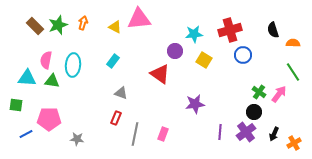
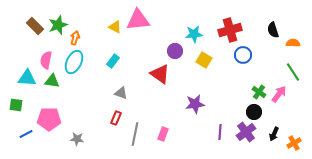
pink triangle: moved 1 px left, 1 px down
orange arrow: moved 8 px left, 15 px down
cyan ellipse: moved 1 px right, 3 px up; rotated 20 degrees clockwise
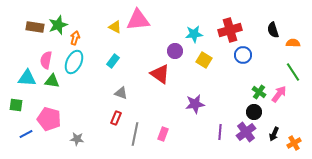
brown rectangle: moved 1 px down; rotated 36 degrees counterclockwise
pink pentagon: rotated 15 degrees clockwise
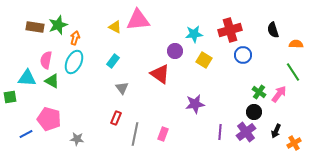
orange semicircle: moved 3 px right, 1 px down
green triangle: rotated 21 degrees clockwise
gray triangle: moved 1 px right, 5 px up; rotated 32 degrees clockwise
green square: moved 6 px left, 8 px up; rotated 16 degrees counterclockwise
black arrow: moved 2 px right, 3 px up
